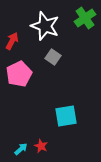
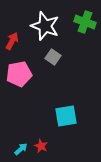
green cross: moved 4 px down; rotated 35 degrees counterclockwise
pink pentagon: rotated 15 degrees clockwise
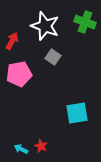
cyan square: moved 11 px right, 3 px up
cyan arrow: rotated 112 degrees counterclockwise
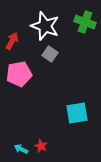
gray square: moved 3 px left, 3 px up
